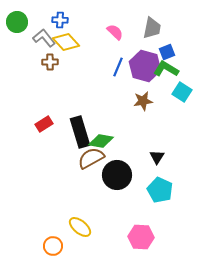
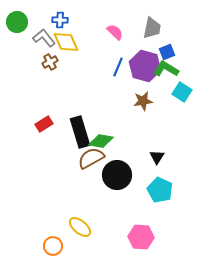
yellow diamond: rotated 20 degrees clockwise
brown cross: rotated 28 degrees counterclockwise
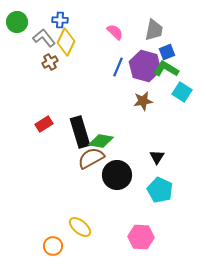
gray trapezoid: moved 2 px right, 2 px down
yellow diamond: rotated 48 degrees clockwise
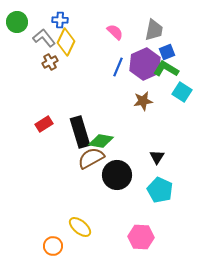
purple hexagon: moved 2 px up; rotated 20 degrees clockwise
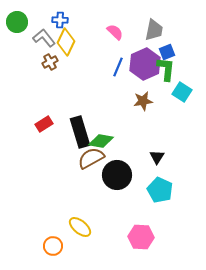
green L-shape: rotated 65 degrees clockwise
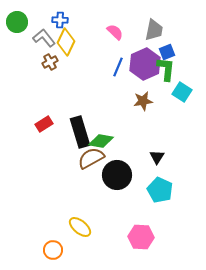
orange circle: moved 4 px down
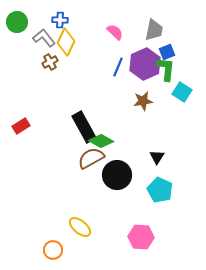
red rectangle: moved 23 px left, 2 px down
black rectangle: moved 4 px right, 5 px up; rotated 12 degrees counterclockwise
green diamond: rotated 20 degrees clockwise
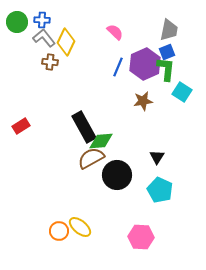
blue cross: moved 18 px left
gray trapezoid: moved 15 px right
brown cross: rotated 35 degrees clockwise
green diamond: rotated 35 degrees counterclockwise
orange circle: moved 6 px right, 19 px up
